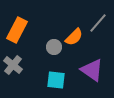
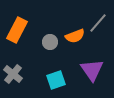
orange semicircle: moved 1 px right, 1 px up; rotated 24 degrees clockwise
gray circle: moved 4 px left, 5 px up
gray cross: moved 9 px down
purple triangle: rotated 20 degrees clockwise
cyan square: rotated 24 degrees counterclockwise
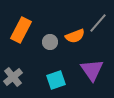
orange rectangle: moved 4 px right
gray cross: moved 3 px down; rotated 12 degrees clockwise
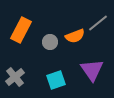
gray line: rotated 10 degrees clockwise
gray cross: moved 2 px right
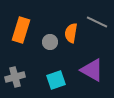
gray line: moved 1 px left, 1 px up; rotated 65 degrees clockwise
orange rectangle: rotated 10 degrees counterclockwise
orange semicircle: moved 4 px left, 3 px up; rotated 120 degrees clockwise
purple triangle: rotated 25 degrees counterclockwise
gray cross: rotated 24 degrees clockwise
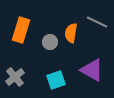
gray cross: rotated 24 degrees counterclockwise
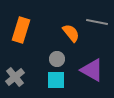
gray line: rotated 15 degrees counterclockwise
orange semicircle: rotated 132 degrees clockwise
gray circle: moved 7 px right, 17 px down
cyan square: rotated 18 degrees clockwise
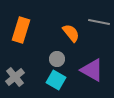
gray line: moved 2 px right
cyan square: rotated 30 degrees clockwise
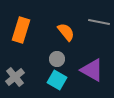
orange semicircle: moved 5 px left, 1 px up
cyan square: moved 1 px right
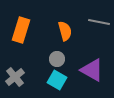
orange semicircle: moved 1 px left, 1 px up; rotated 24 degrees clockwise
